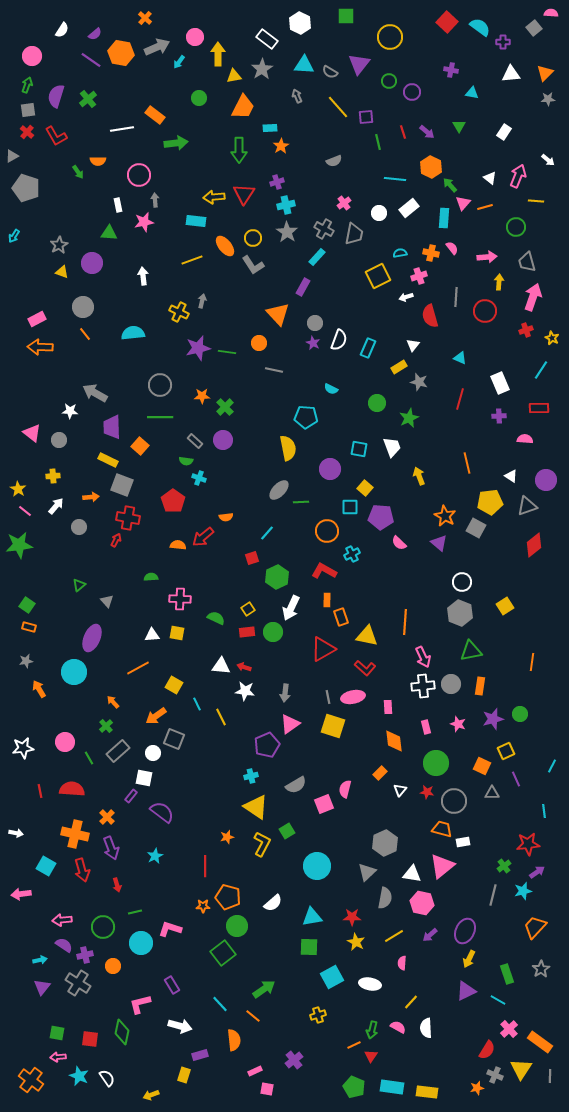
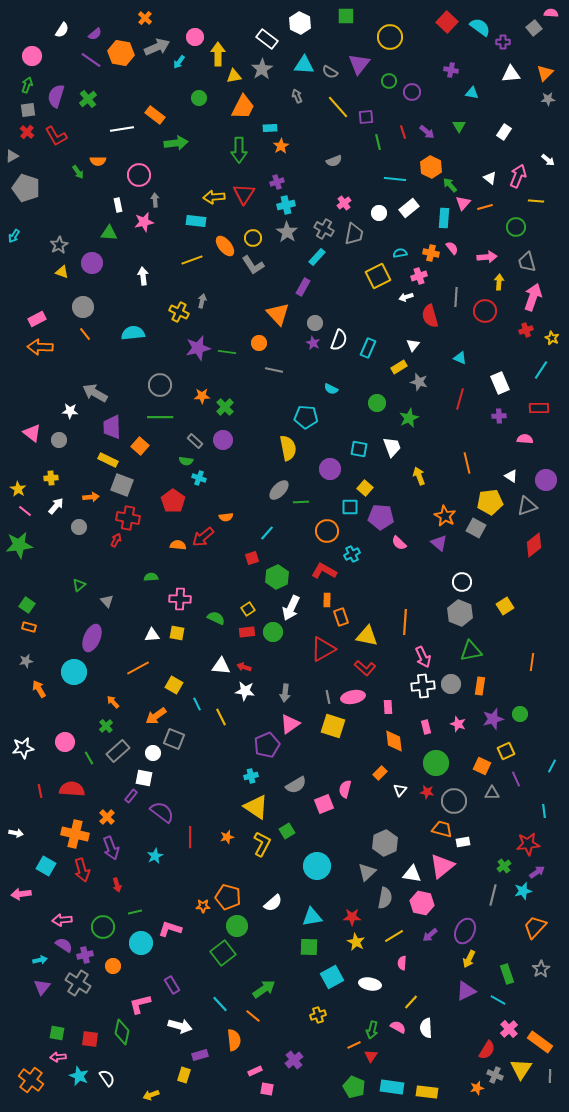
yellow cross at (53, 476): moved 2 px left, 2 px down
red line at (205, 866): moved 15 px left, 29 px up
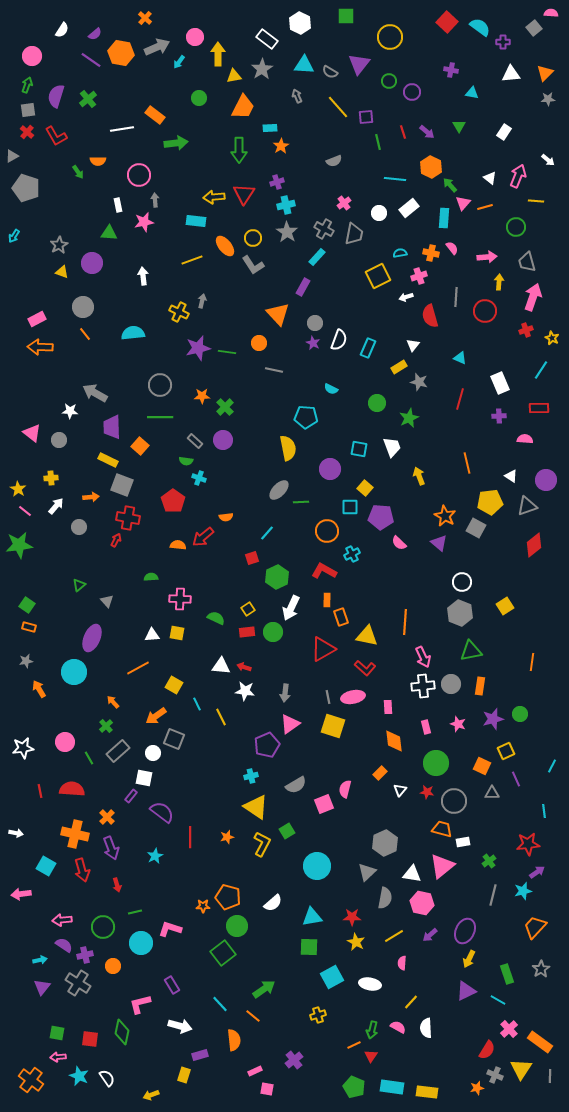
green cross at (504, 866): moved 15 px left, 5 px up
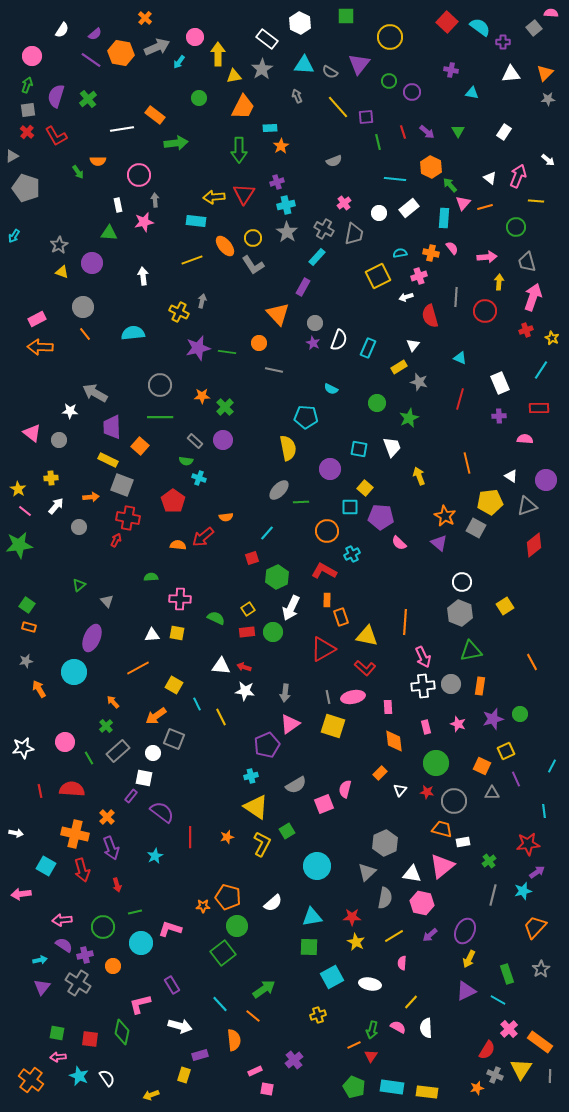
green triangle at (459, 126): moved 1 px left, 5 px down
orange line at (532, 662): rotated 36 degrees counterclockwise
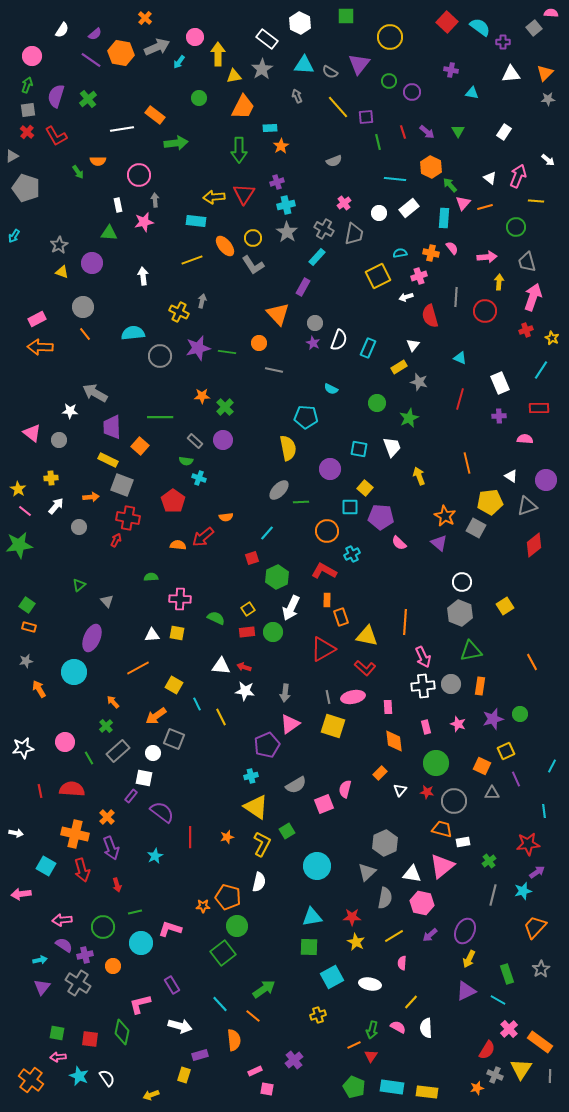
gray circle at (160, 385): moved 29 px up
white semicircle at (273, 903): moved 14 px left, 21 px up; rotated 36 degrees counterclockwise
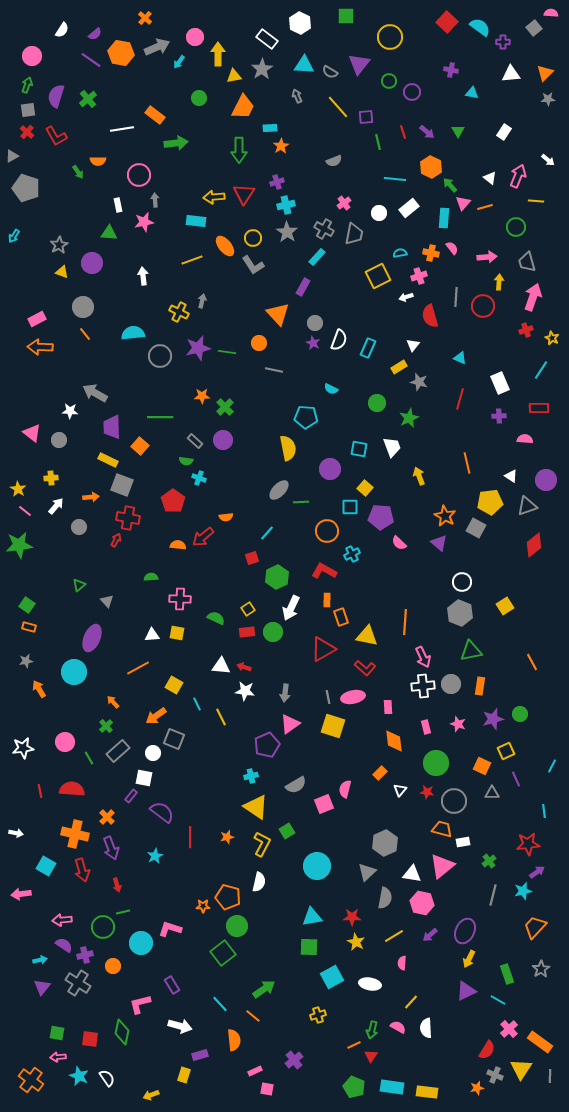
red circle at (485, 311): moved 2 px left, 5 px up
green line at (135, 912): moved 12 px left
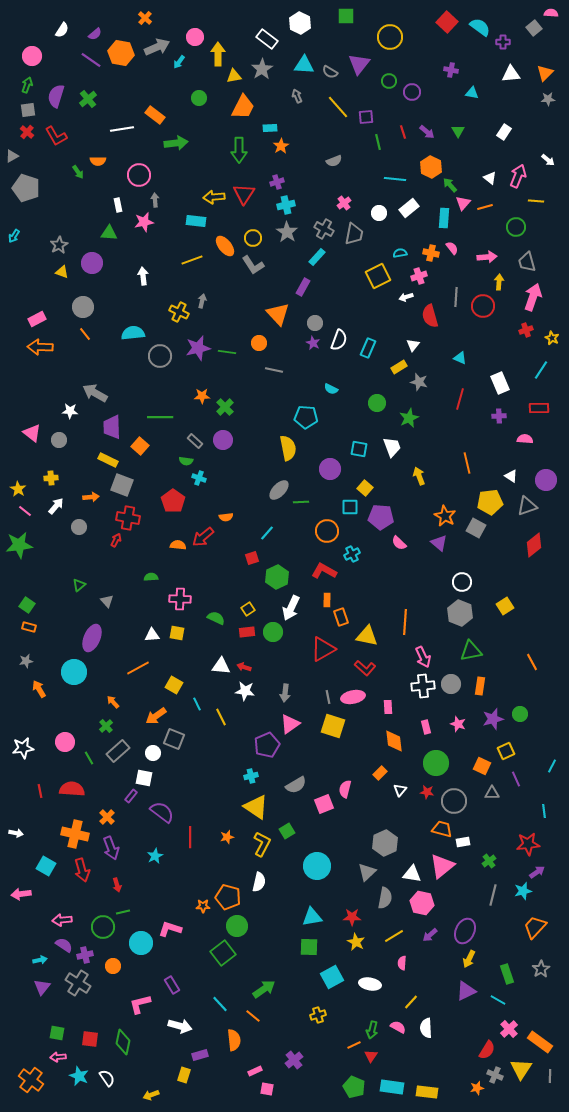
green diamond at (122, 1032): moved 1 px right, 10 px down
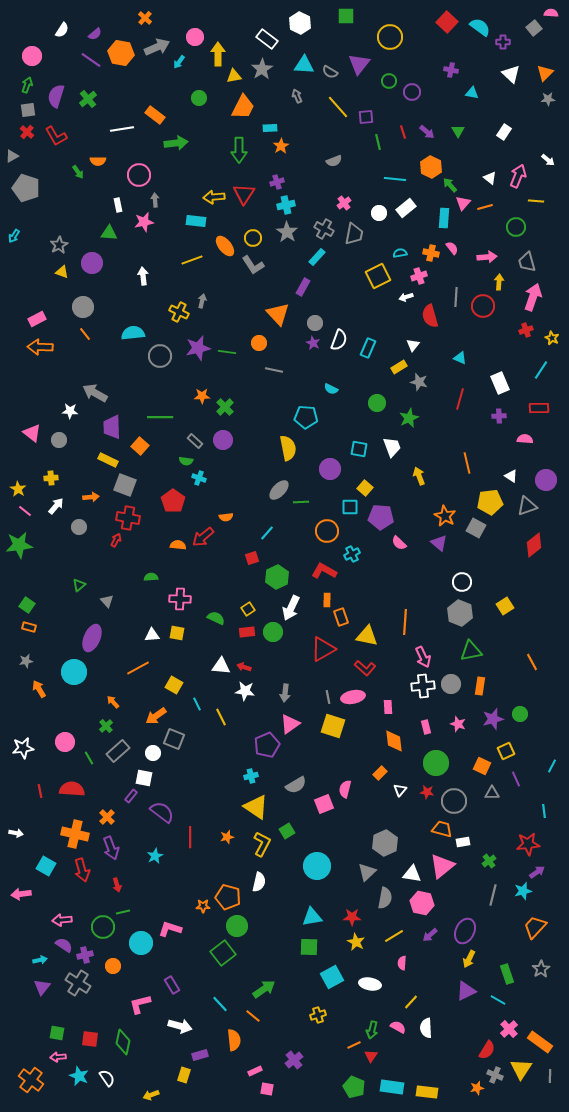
white triangle at (511, 74): rotated 48 degrees clockwise
white rectangle at (409, 208): moved 3 px left
gray square at (122, 485): moved 3 px right
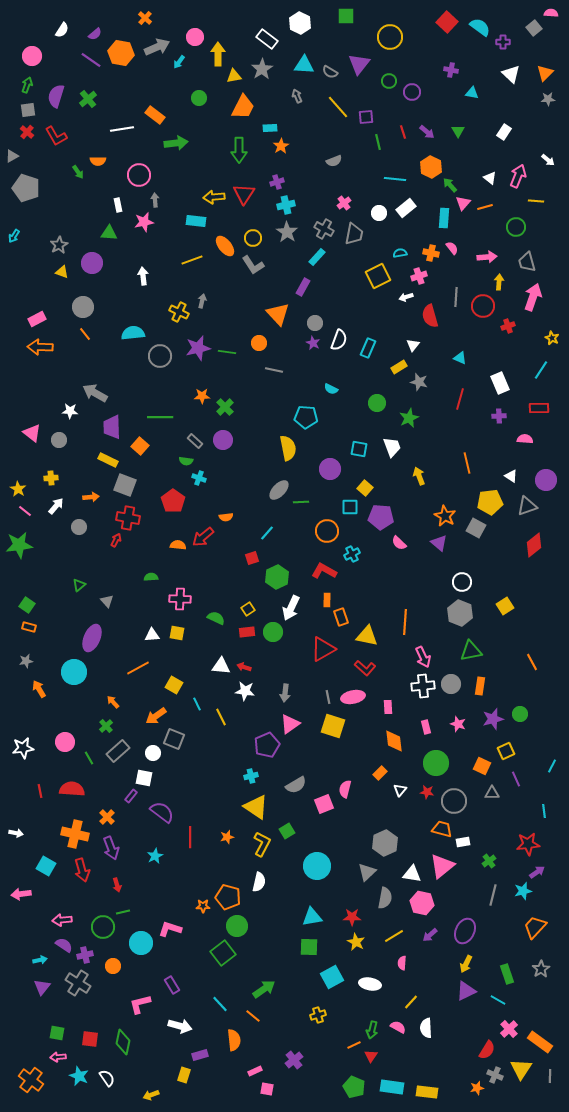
red cross at (526, 330): moved 18 px left, 4 px up
yellow arrow at (469, 959): moved 3 px left, 5 px down
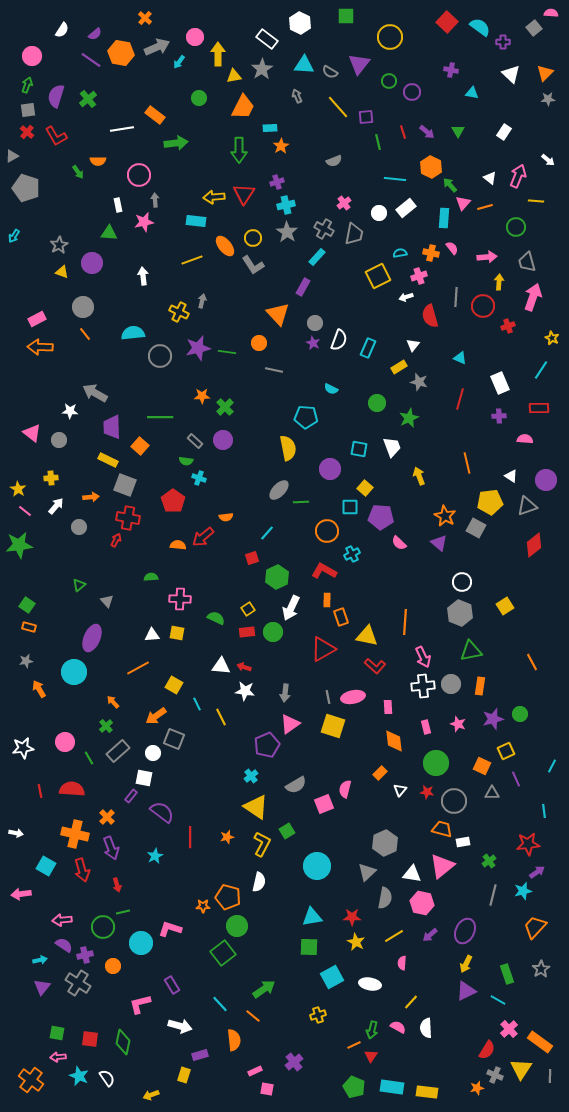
red L-shape at (365, 668): moved 10 px right, 2 px up
cyan cross at (251, 776): rotated 24 degrees counterclockwise
purple cross at (294, 1060): moved 2 px down
